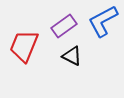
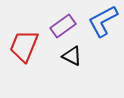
purple rectangle: moved 1 px left
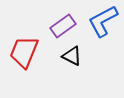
red trapezoid: moved 6 px down
